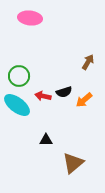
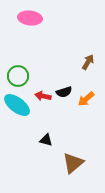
green circle: moved 1 px left
orange arrow: moved 2 px right, 1 px up
black triangle: rotated 16 degrees clockwise
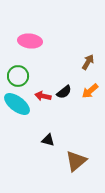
pink ellipse: moved 23 px down
black semicircle: rotated 21 degrees counterclockwise
orange arrow: moved 4 px right, 8 px up
cyan ellipse: moved 1 px up
black triangle: moved 2 px right
brown triangle: moved 3 px right, 2 px up
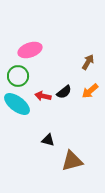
pink ellipse: moved 9 px down; rotated 25 degrees counterclockwise
brown triangle: moved 4 px left; rotated 25 degrees clockwise
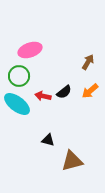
green circle: moved 1 px right
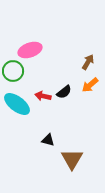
green circle: moved 6 px left, 5 px up
orange arrow: moved 6 px up
brown triangle: moved 2 px up; rotated 45 degrees counterclockwise
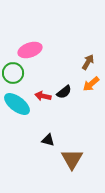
green circle: moved 2 px down
orange arrow: moved 1 px right, 1 px up
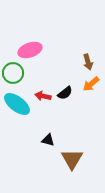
brown arrow: rotated 133 degrees clockwise
black semicircle: moved 1 px right, 1 px down
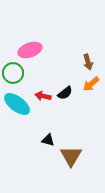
brown triangle: moved 1 px left, 3 px up
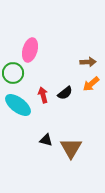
pink ellipse: rotated 55 degrees counterclockwise
brown arrow: rotated 77 degrees counterclockwise
red arrow: moved 1 px up; rotated 63 degrees clockwise
cyan ellipse: moved 1 px right, 1 px down
black triangle: moved 2 px left
brown triangle: moved 8 px up
